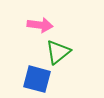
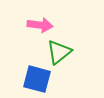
green triangle: moved 1 px right
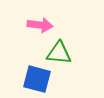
green triangle: moved 1 px down; rotated 44 degrees clockwise
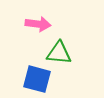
pink arrow: moved 2 px left, 1 px up
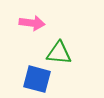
pink arrow: moved 6 px left, 1 px up
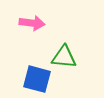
green triangle: moved 5 px right, 4 px down
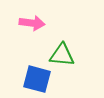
green triangle: moved 2 px left, 2 px up
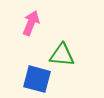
pink arrow: moved 1 px left; rotated 75 degrees counterclockwise
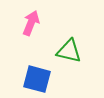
green triangle: moved 7 px right, 4 px up; rotated 8 degrees clockwise
